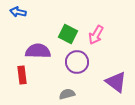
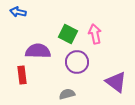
pink arrow: moved 1 px left, 1 px up; rotated 138 degrees clockwise
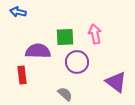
green square: moved 3 px left, 3 px down; rotated 30 degrees counterclockwise
gray semicircle: moved 2 px left; rotated 56 degrees clockwise
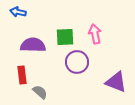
purple semicircle: moved 5 px left, 6 px up
purple triangle: rotated 15 degrees counterclockwise
gray semicircle: moved 25 px left, 2 px up
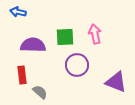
purple circle: moved 3 px down
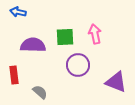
purple circle: moved 1 px right
red rectangle: moved 8 px left
